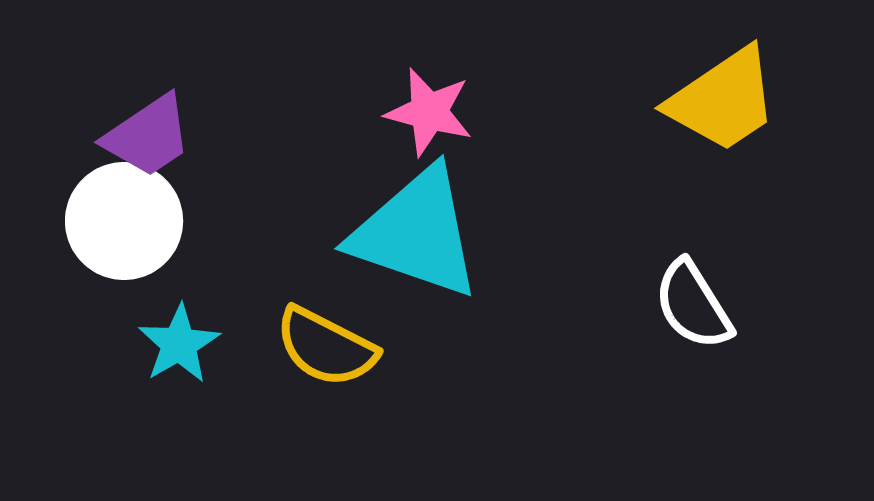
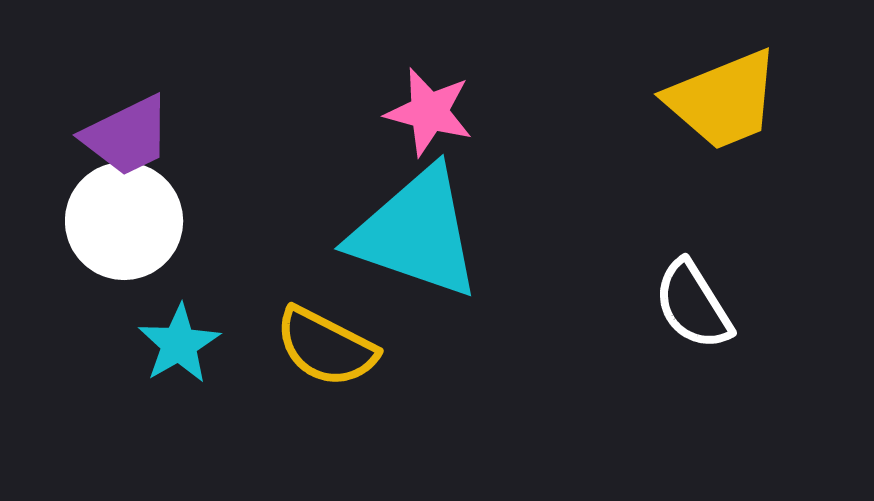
yellow trapezoid: rotated 12 degrees clockwise
purple trapezoid: moved 21 px left; rotated 8 degrees clockwise
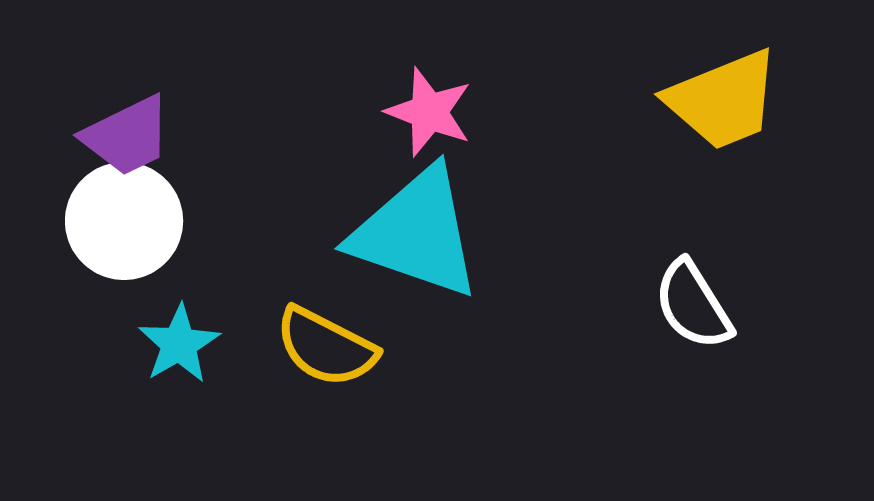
pink star: rotated 6 degrees clockwise
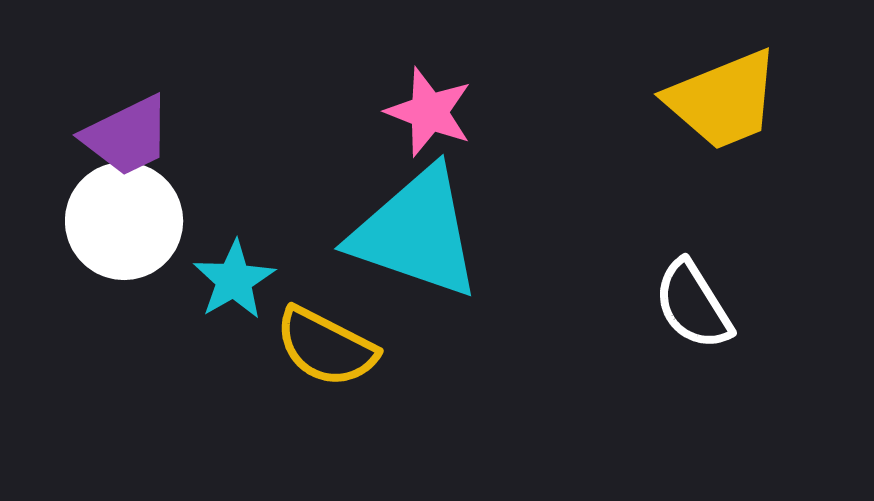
cyan star: moved 55 px right, 64 px up
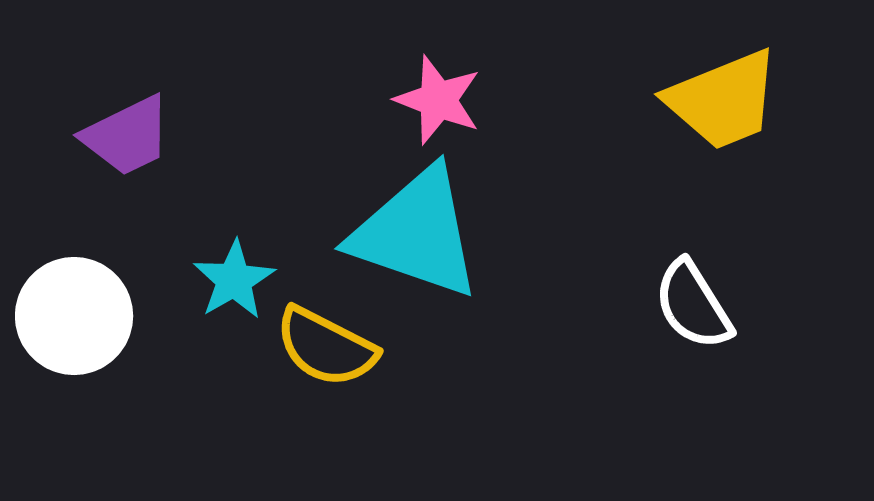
pink star: moved 9 px right, 12 px up
white circle: moved 50 px left, 95 px down
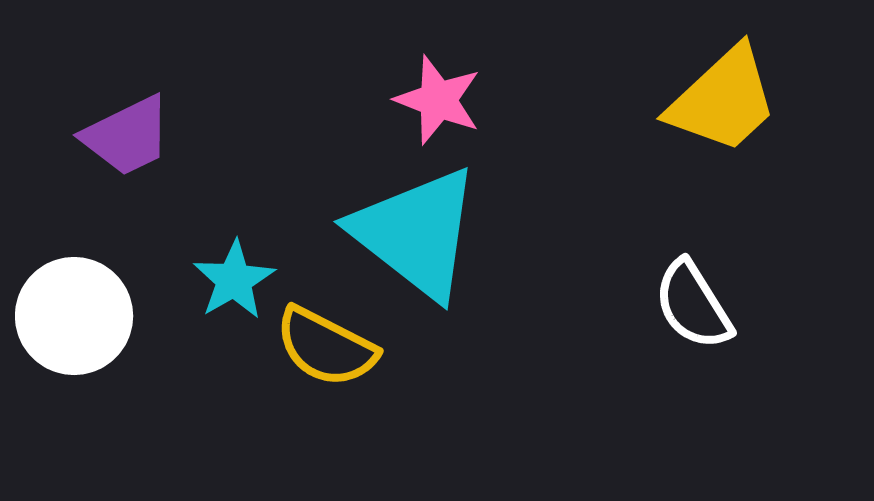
yellow trapezoid: rotated 21 degrees counterclockwise
cyan triangle: rotated 19 degrees clockwise
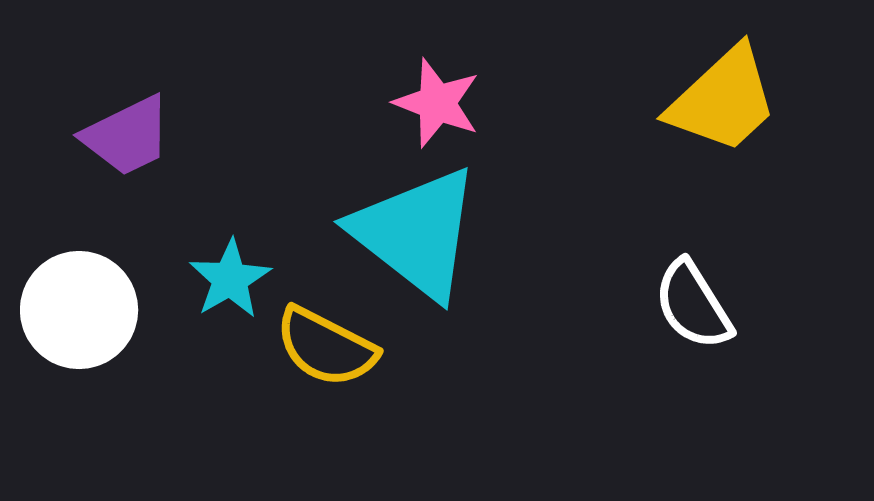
pink star: moved 1 px left, 3 px down
cyan star: moved 4 px left, 1 px up
white circle: moved 5 px right, 6 px up
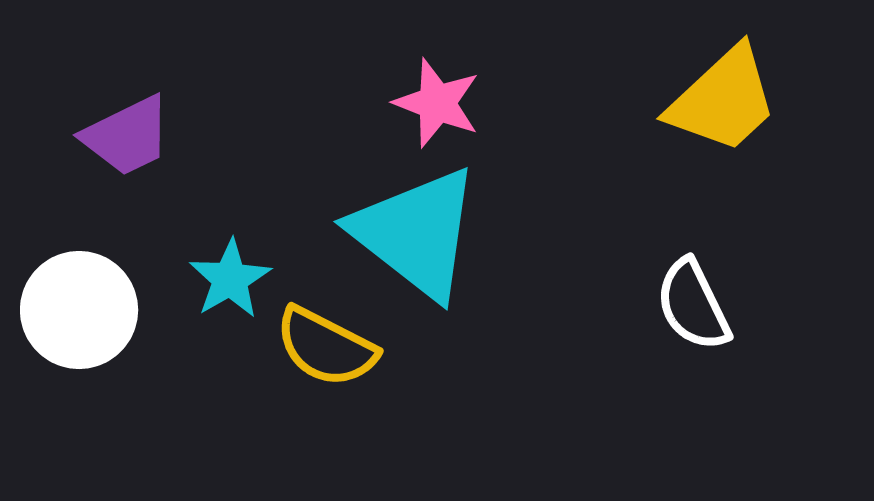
white semicircle: rotated 6 degrees clockwise
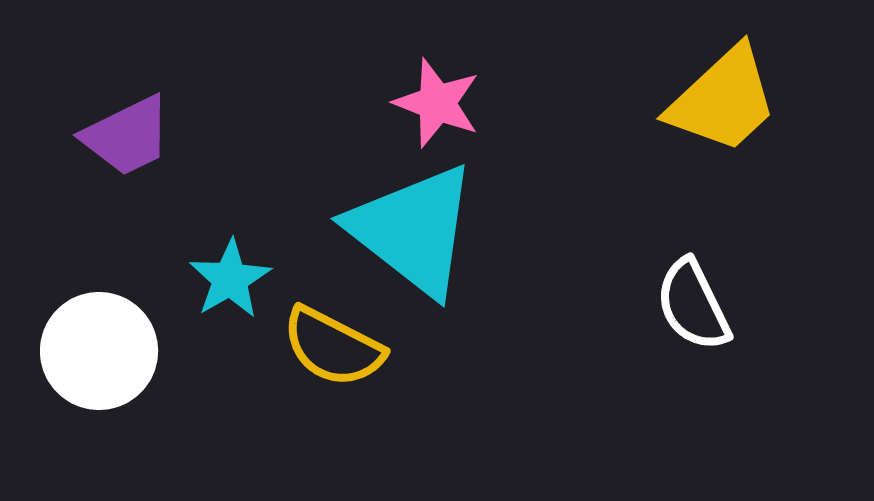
cyan triangle: moved 3 px left, 3 px up
white circle: moved 20 px right, 41 px down
yellow semicircle: moved 7 px right
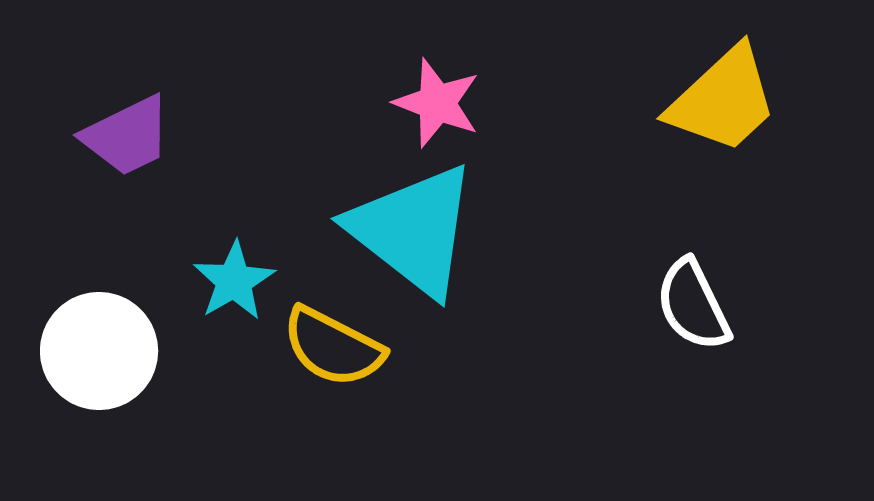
cyan star: moved 4 px right, 2 px down
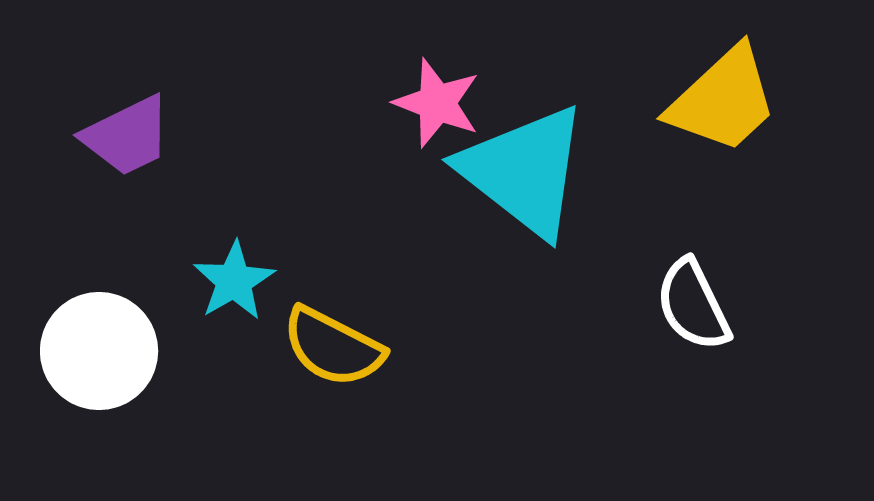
cyan triangle: moved 111 px right, 59 px up
